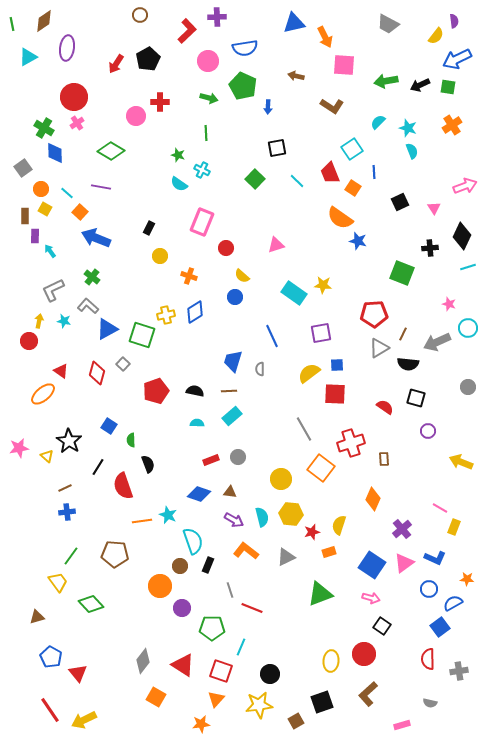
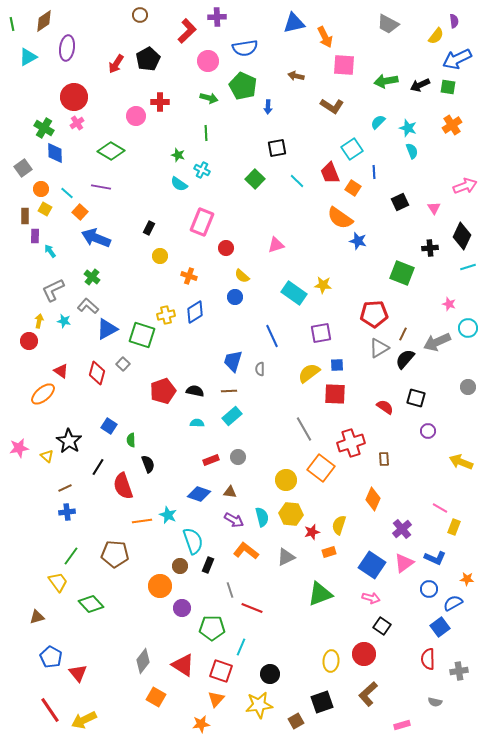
black semicircle at (408, 364): moved 3 px left, 5 px up; rotated 125 degrees clockwise
red pentagon at (156, 391): moved 7 px right
yellow circle at (281, 479): moved 5 px right, 1 px down
gray semicircle at (430, 703): moved 5 px right, 1 px up
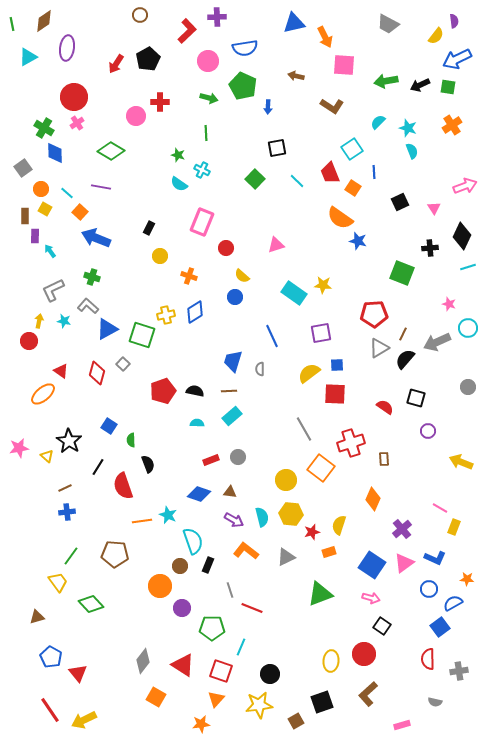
green cross at (92, 277): rotated 21 degrees counterclockwise
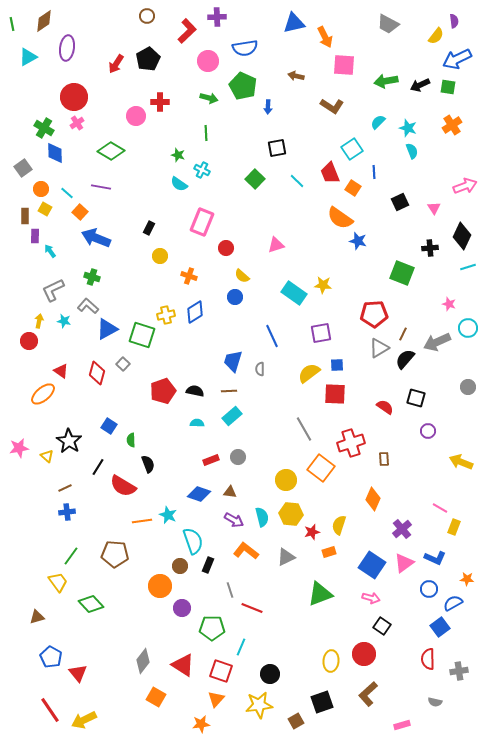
brown circle at (140, 15): moved 7 px right, 1 px down
red semicircle at (123, 486): rotated 40 degrees counterclockwise
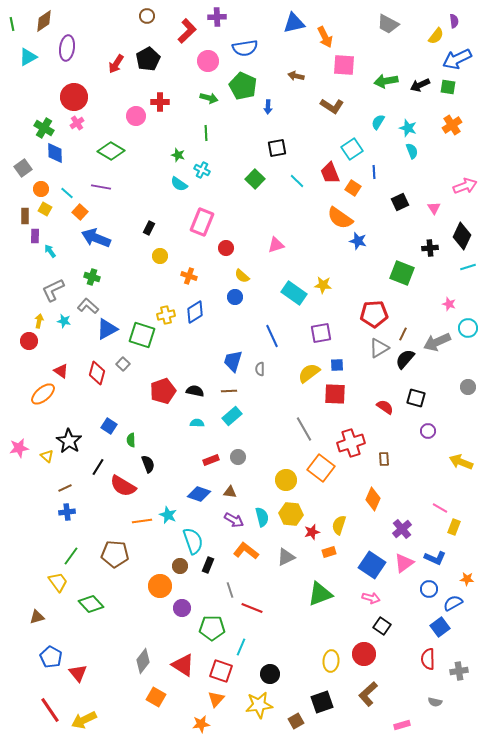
cyan semicircle at (378, 122): rotated 14 degrees counterclockwise
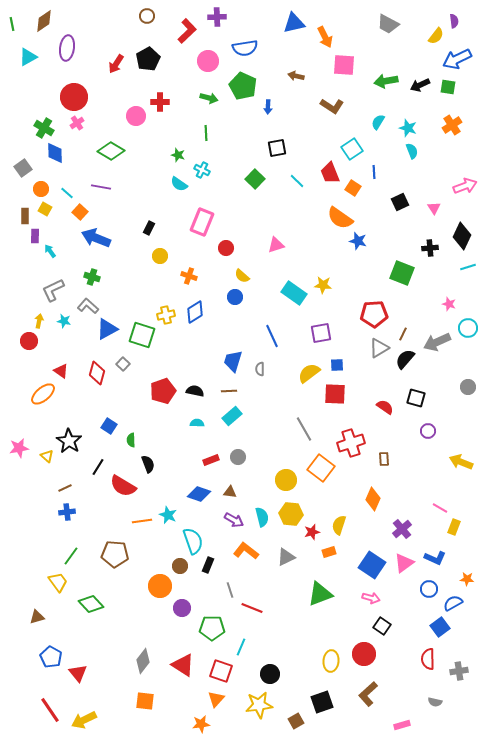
orange square at (156, 697): moved 11 px left, 4 px down; rotated 24 degrees counterclockwise
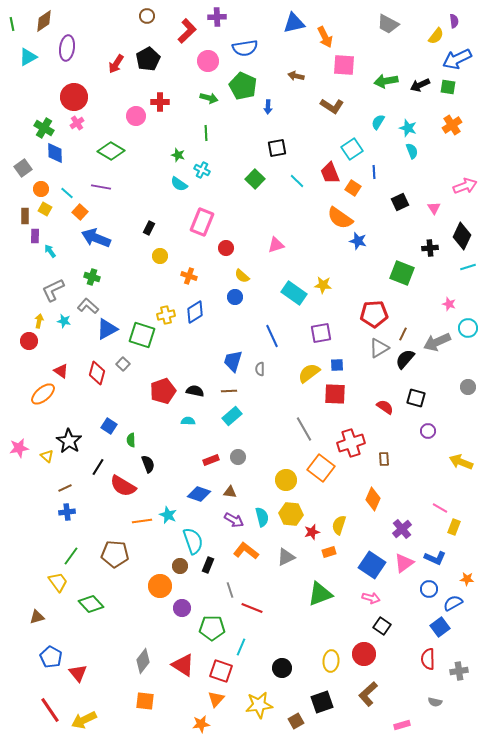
cyan semicircle at (197, 423): moved 9 px left, 2 px up
black circle at (270, 674): moved 12 px right, 6 px up
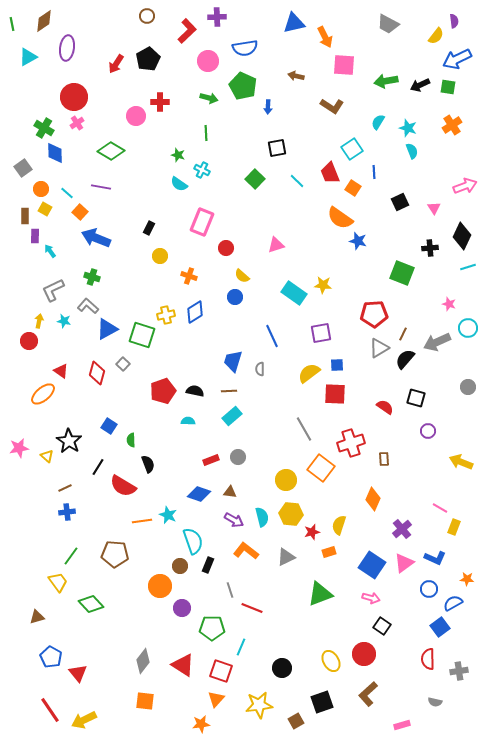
yellow ellipse at (331, 661): rotated 35 degrees counterclockwise
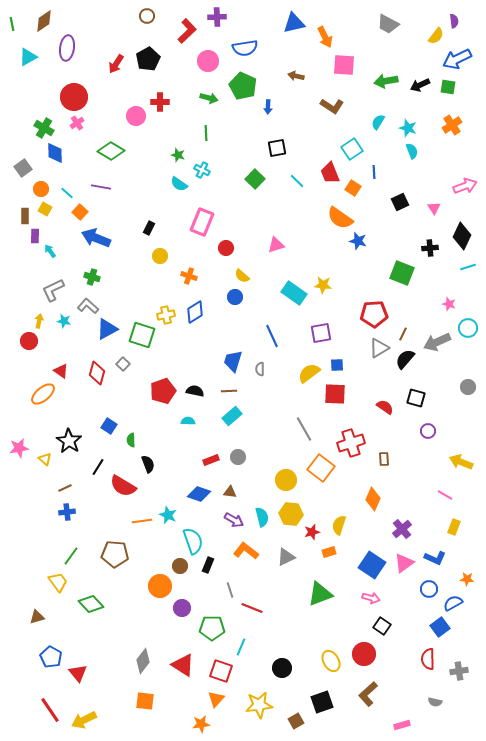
yellow triangle at (47, 456): moved 2 px left, 3 px down
pink line at (440, 508): moved 5 px right, 13 px up
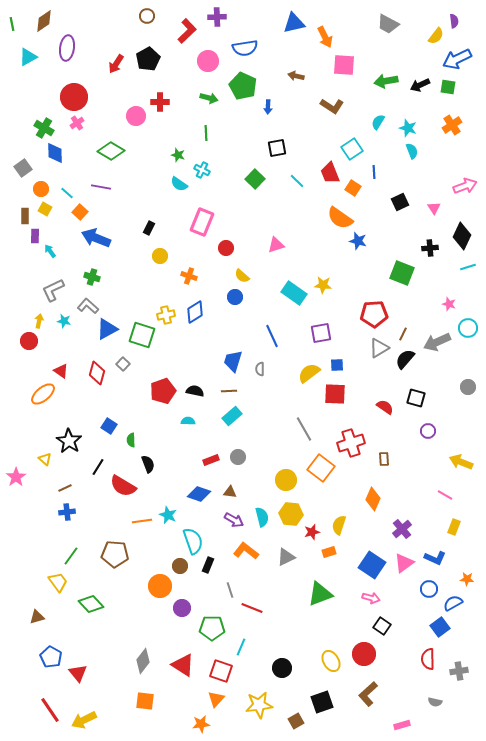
pink star at (19, 448): moved 3 px left, 29 px down; rotated 24 degrees counterclockwise
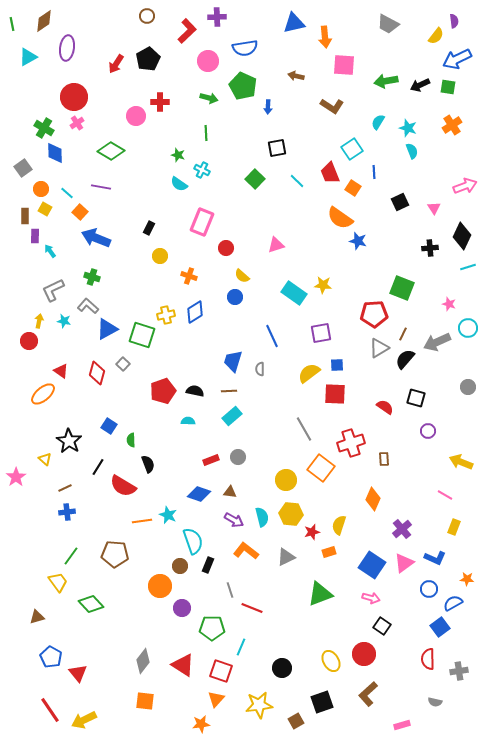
orange arrow at (325, 37): rotated 20 degrees clockwise
green square at (402, 273): moved 15 px down
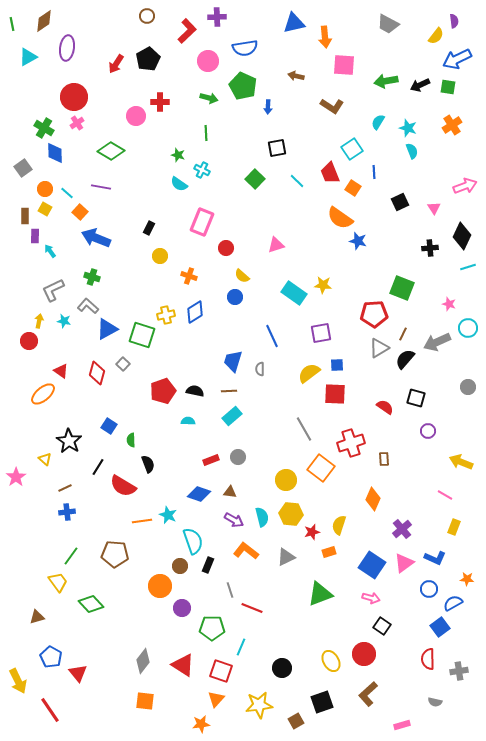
orange circle at (41, 189): moved 4 px right
yellow arrow at (84, 720): moved 66 px left, 39 px up; rotated 90 degrees counterclockwise
